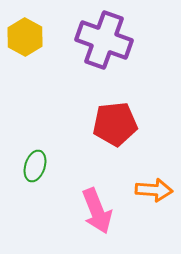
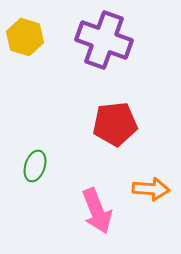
yellow hexagon: rotated 12 degrees counterclockwise
orange arrow: moved 3 px left, 1 px up
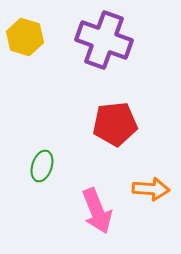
green ellipse: moved 7 px right
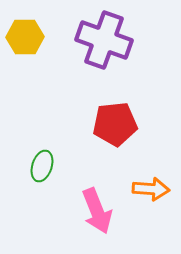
yellow hexagon: rotated 18 degrees counterclockwise
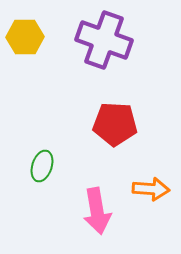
red pentagon: rotated 9 degrees clockwise
pink arrow: rotated 12 degrees clockwise
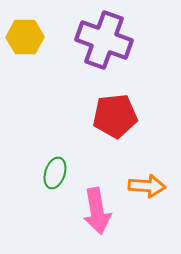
red pentagon: moved 8 px up; rotated 9 degrees counterclockwise
green ellipse: moved 13 px right, 7 px down
orange arrow: moved 4 px left, 3 px up
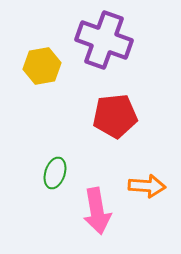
yellow hexagon: moved 17 px right, 29 px down; rotated 9 degrees counterclockwise
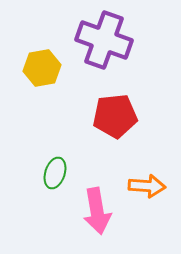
yellow hexagon: moved 2 px down
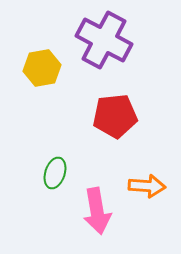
purple cross: rotated 8 degrees clockwise
